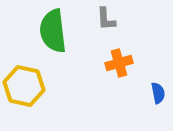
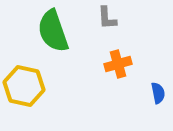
gray L-shape: moved 1 px right, 1 px up
green semicircle: rotated 12 degrees counterclockwise
orange cross: moved 1 px left, 1 px down
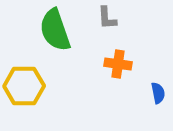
green semicircle: moved 2 px right, 1 px up
orange cross: rotated 24 degrees clockwise
yellow hexagon: rotated 12 degrees counterclockwise
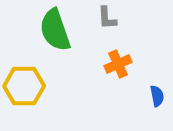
orange cross: rotated 32 degrees counterclockwise
blue semicircle: moved 1 px left, 3 px down
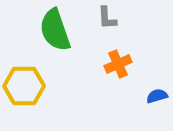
blue semicircle: rotated 95 degrees counterclockwise
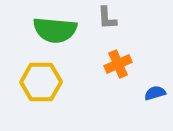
green semicircle: rotated 66 degrees counterclockwise
yellow hexagon: moved 17 px right, 4 px up
blue semicircle: moved 2 px left, 3 px up
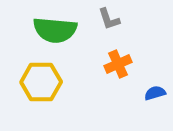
gray L-shape: moved 2 px right, 1 px down; rotated 15 degrees counterclockwise
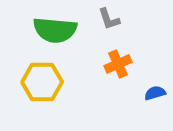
yellow hexagon: moved 1 px right
